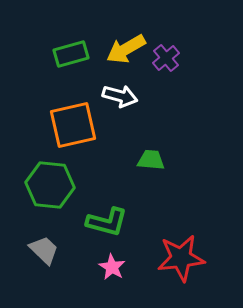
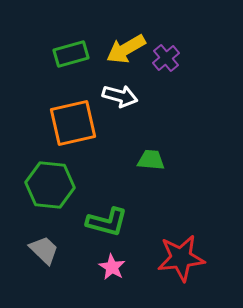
orange square: moved 2 px up
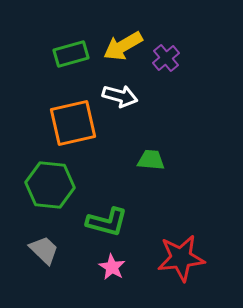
yellow arrow: moved 3 px left, 3 px up
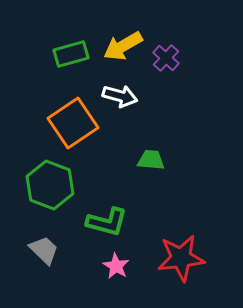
purple cross: rotated 8 degrees counterclockwise
orange square: rotated 21 degrees counterclockwise
green hexagon: rotated 15 degrees clockwise
pink star: moved 4 px right, 1 px up
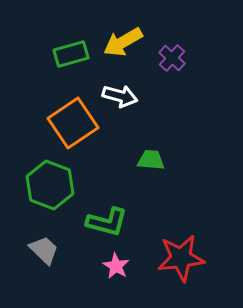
yellow arrow: moved 4 px up
purple cross: moved 6 px right
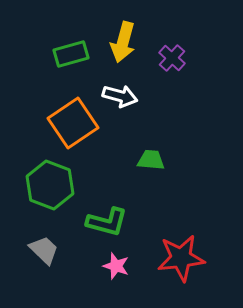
yellow arrow: rotated 45 degrees counterclockwise
pink star: rotated 12 degrees counterclockwise
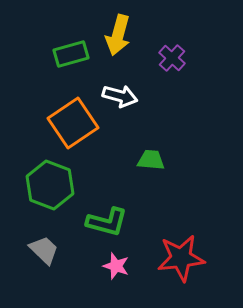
yellow arrow: moved 5 px left, 7 px up
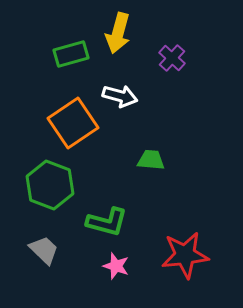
yellow arrow: moved 2 px up
red star: moved 4 px right, 3 px up
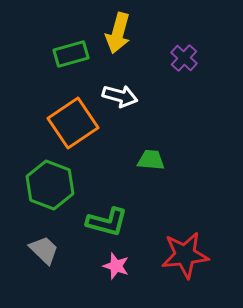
purple cross: moved 12 px right
